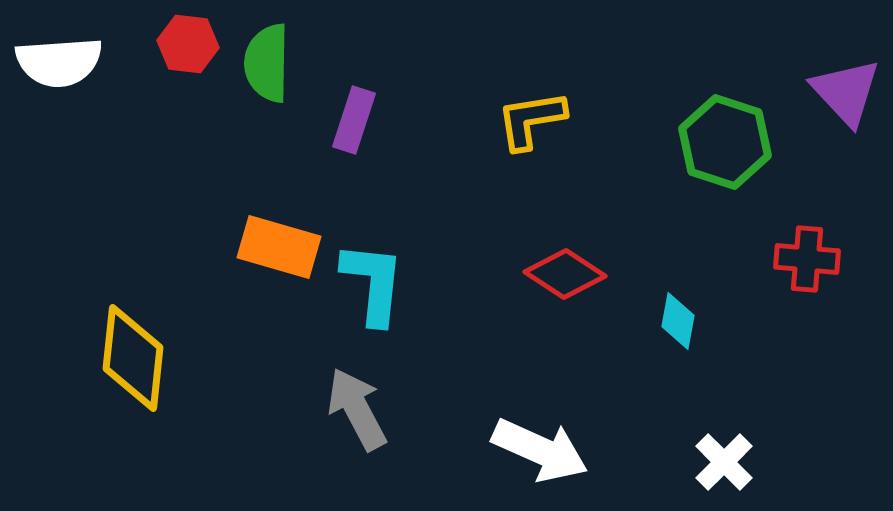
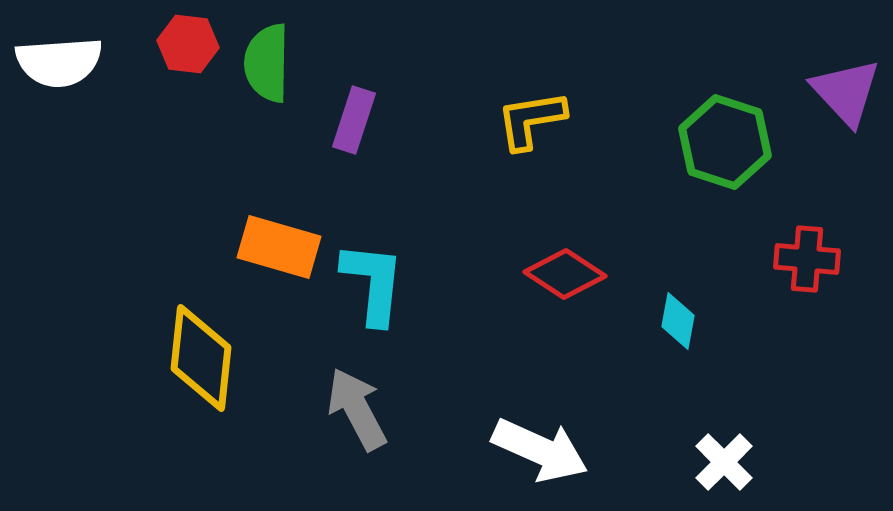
yellow diamond: moved 68 px right
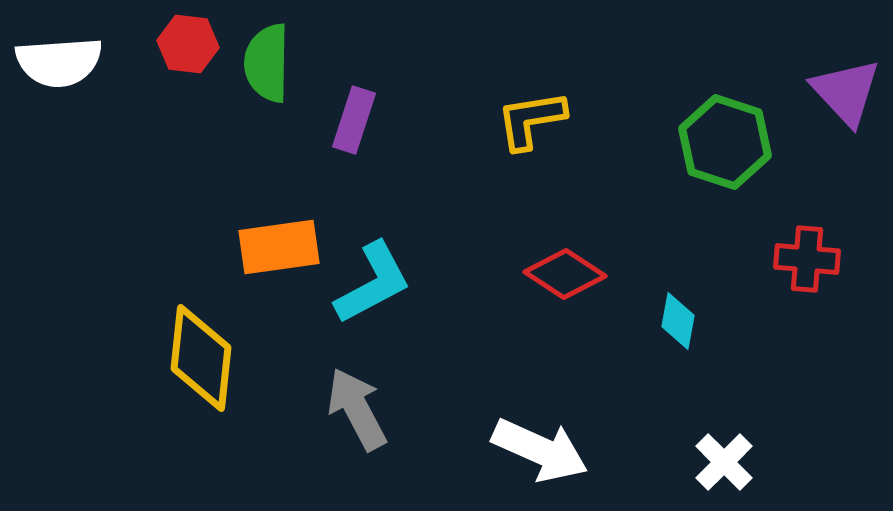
orange rectangle: rotated 24 degrees counterclockwise
cyan L-shape: rotated 56 degrees clockwise
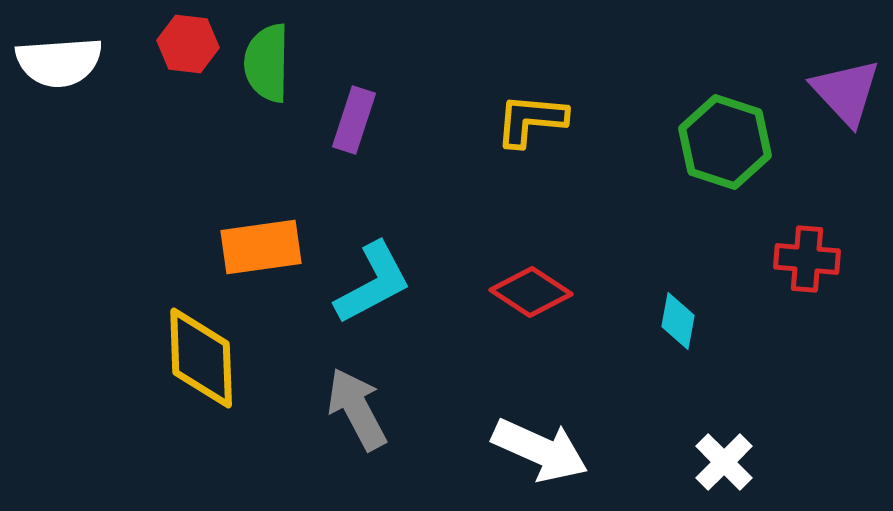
yellow L-shape: rotated 14 degrees clockwise
orange rectangle: moved 18 px left
red diamond: moved 34 px left, 18 px down
yellow diamond: rotated 8 degrees counterclockwise
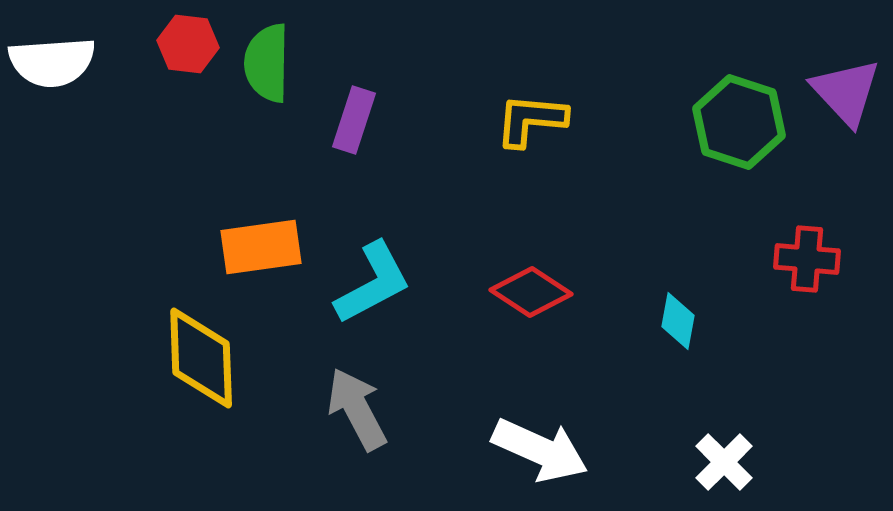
white semicircle: moved 7 px left
green hexagon: moved 14 px right, 20 px up
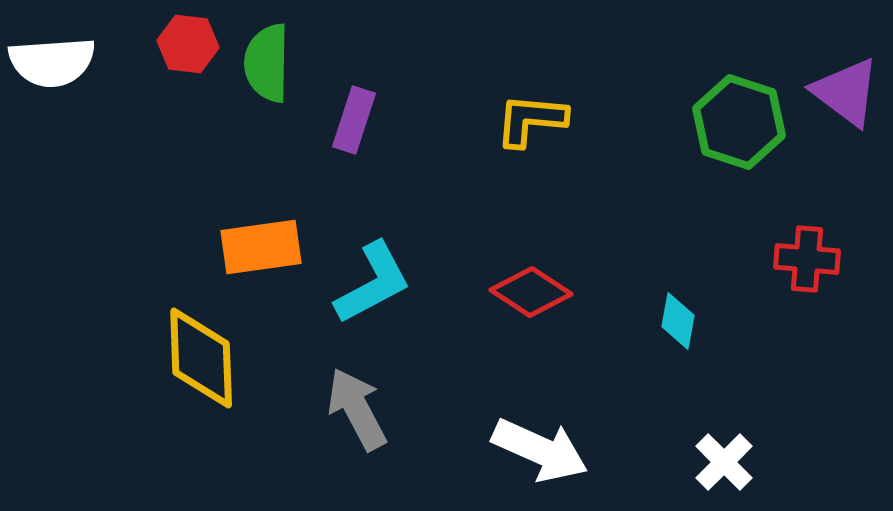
purple triangle: rotated 10 degrees counterclockwise
